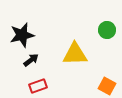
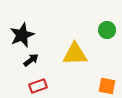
black star: rotated 10 degrees counterclockwise
orange square: rotated 18 degrees counterclockwise
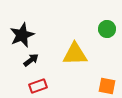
green circle: moved 1 px up
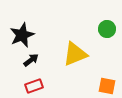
yellow triangle: rotated 20 degrees counterclockwise
red rectangle: moved 4 px left
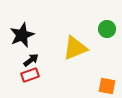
yellow triangle: moved 6 px up
red rectangle: moved 4 px left, 11 px up
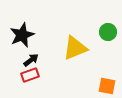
green circle: moved 1 px right, 3 px down
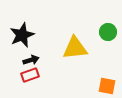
yellow triangle: rotated 16 degrees clockwise
black arrow: rotated 21 degrees clockwise
